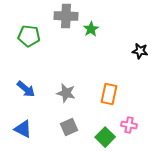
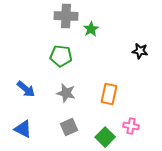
green pentagon: moved 32 px right, 20 px down
pink cross: moved 2 px right, 1 px down
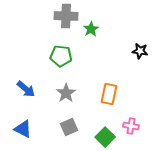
gray star: rotated 24 degrees clockwise
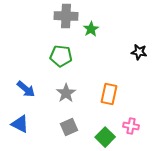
black star: moved 1 px left, 1 px down
blue triangle: moved 3 px left, 5 px up
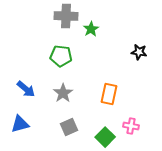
gray star: moved 3 px left
blue triangle: rotated 42 degrees counterclockwise
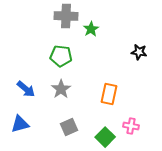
gray star: moved 2 px left, 4 px up
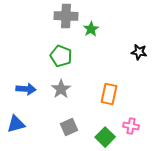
green pentagon: rotated 15 degrees clockwise
blue arrow: rotated 36 degrees counterclockwise
blue triangle: moved 4 px left
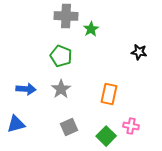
green square: moved 1 px right, 1 px up
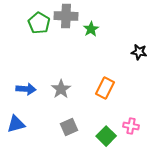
green pentagon: moved 22 px left, 33 px up; rotated 10 degrees clockwise
orange rectangle: moved 4 px left, 6 px up; rotated 15 degrees clockwise
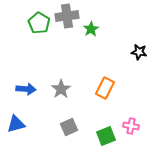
gray cross: moved 1 px right; rotated 10 degrees counterclockwise
green square: rotated 24 degrees clockwise
